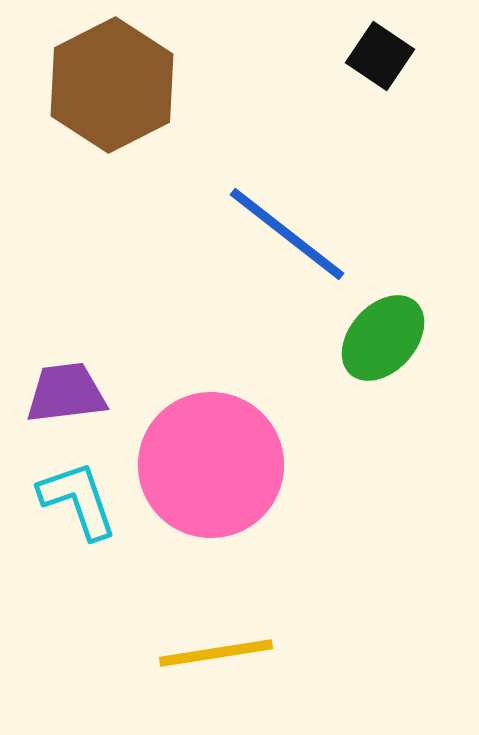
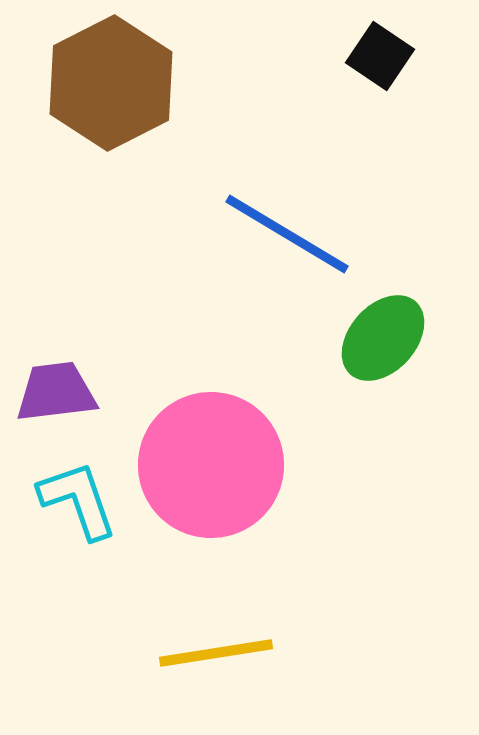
brown hexagon: moved 1 px left, 2 px up
blue line: rotated 7 degrees counterclockwise
purple trapezoid: moved 10 px left, 1 px up
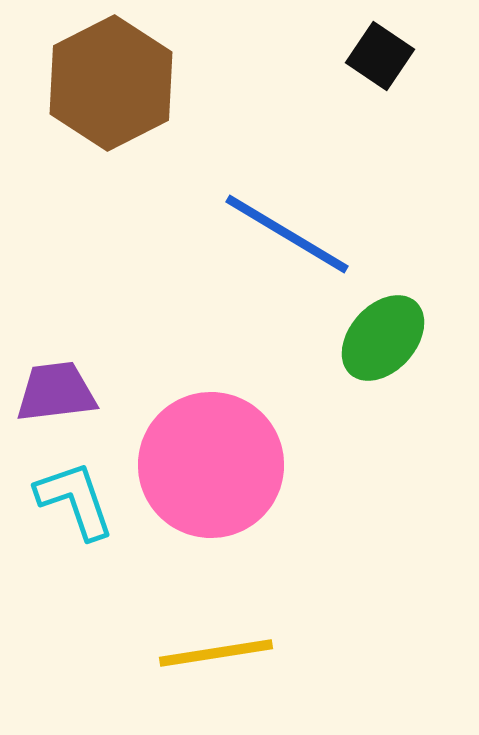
cyan L-shape: moved 3 px left
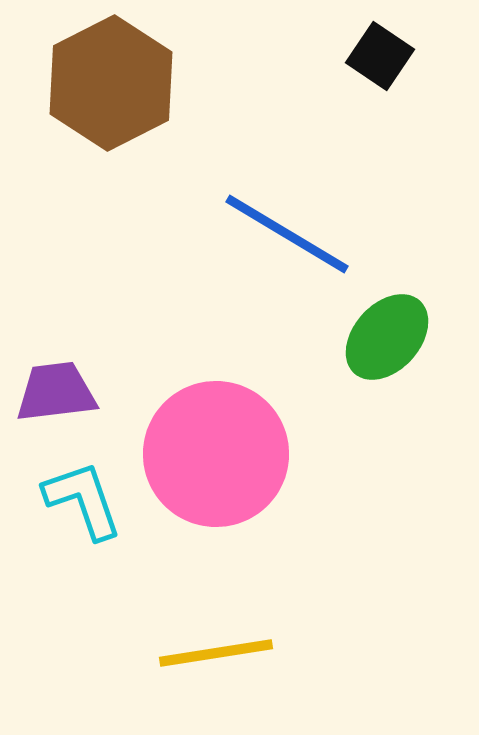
green ellipse: moved 4 px right, 1 px up
pink circle: moved 5 px right, 11 px up
cyan L-shape: moved 8 px right
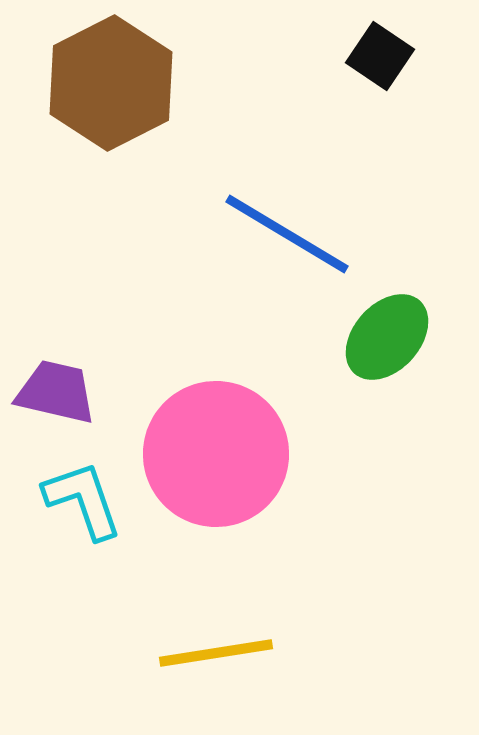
purple trapezoid: rotated 20 degrees clockwise
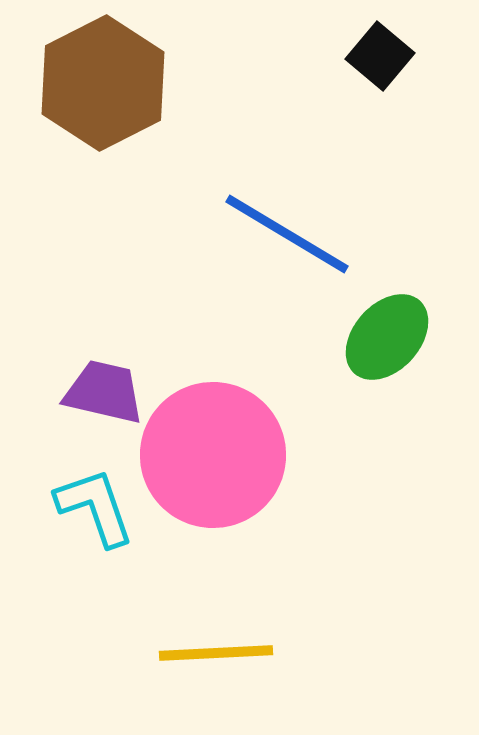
black square: rotated 6 degrees clockwise
brown hexagon: moved 8 px left
purple trapezoid: moved 48 px right
pink circle: moved 3 px left, 1 px down
cyan L-shape: moved 12 px right, 7 px down
yellow line: rotated 6 degrees clockwise
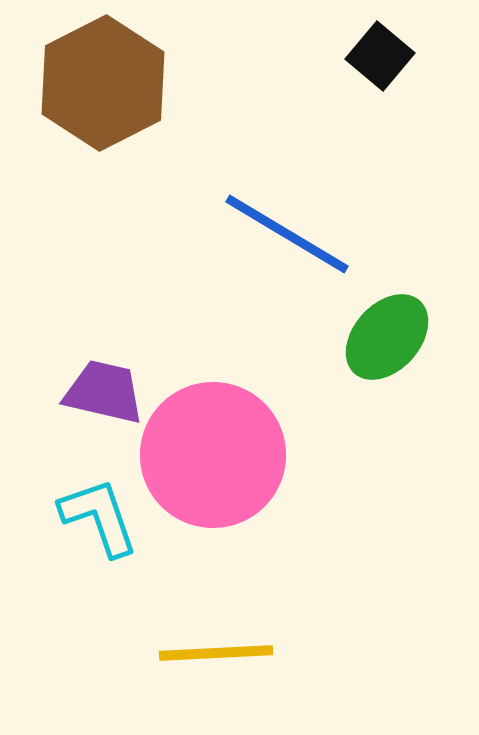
cyan L-shape: moved 4 px right, 10 px down
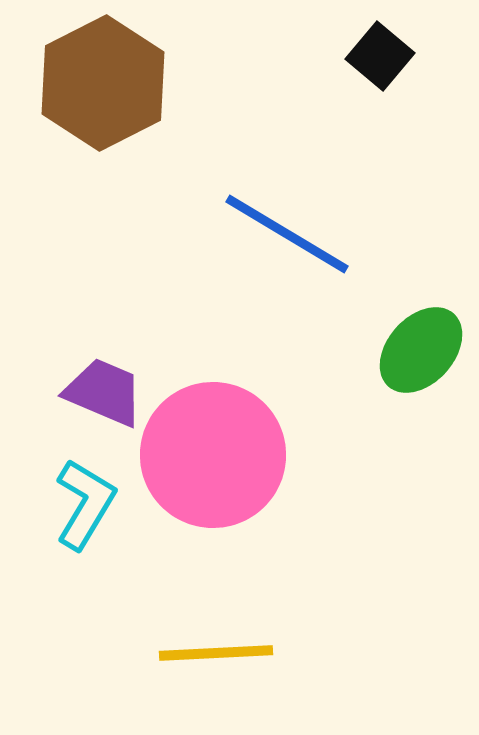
green ellipse: moved 34 px right, 13 px down
purple trapezoid: rotated 10 degrees clockwise
cyan L-shape: moved 14 px left, 13 px up; rotated 50 degrees clockwise
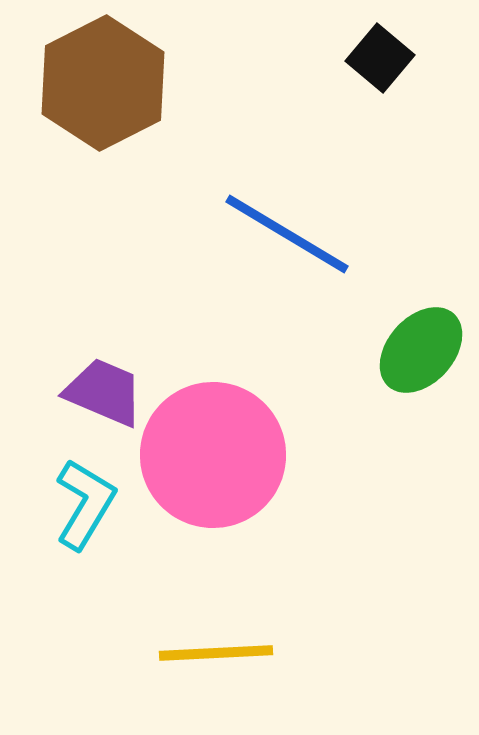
black square: moved 2 px down
